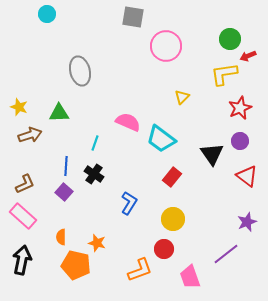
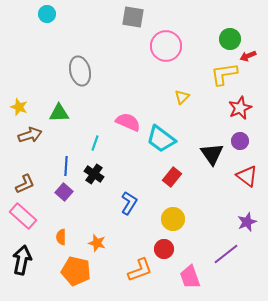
orange pentagon: moved 6 px down
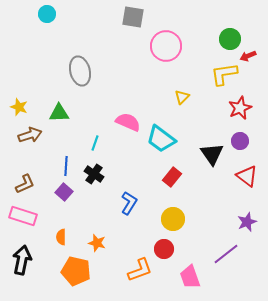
pink rectangle: rotated 24 degrees counterclockwise
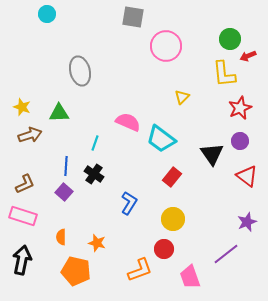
yellow L-shape: rotated 88 degrees counterclockwise
yellow star: moved 3 px right
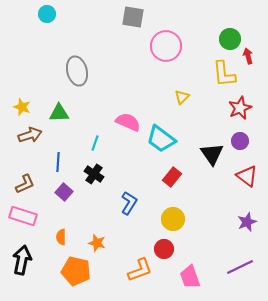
red arrow: rotated 98 degrees clockwise
gray ellipse: moved 3 px left
blue line: moved 8 px left, 4 px up
purple line: moved 14 px right, 13 px down; rotated 12 degrees clockwise
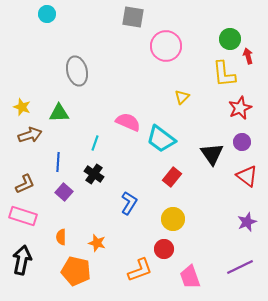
purple circle: moved 2 px right, 1 px down
